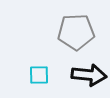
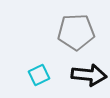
cyan square: rotated 25 degrees counterclockwise
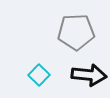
cyan square: rotated 20 degrees counterclockwise
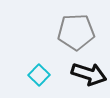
black arrow: moved 1 px up; rotated 12 degrees clockwise
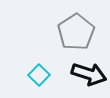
gray pentagon: rotated 30 degrees counterclockwise
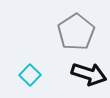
cyan square: moved 9 px left
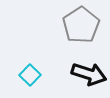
gray pentagon: moved 5 px right, 7 px up
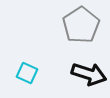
cyan square: moved 3 px left, 2 px up; rotated 20 degrees counterclockwise
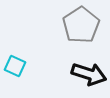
cyan square: moved 12 px left, 7 px up
